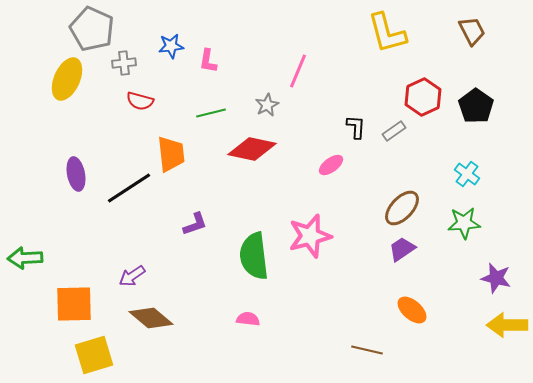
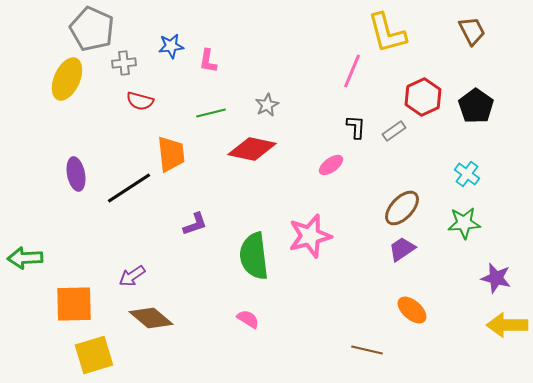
pink line: moved 54 px right
pink semicircle: rotated 25 degrees clockwise
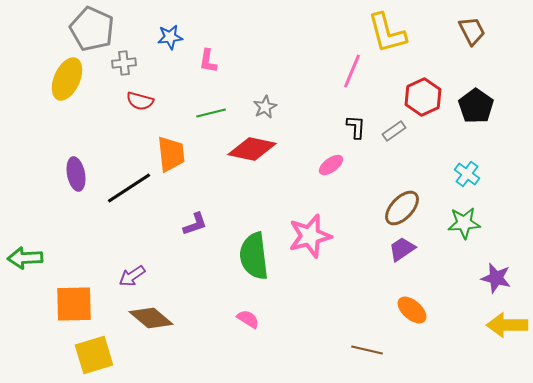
blue star: moved 1 px left, 9 px up
gray star: moved 2 px left, 2 px down
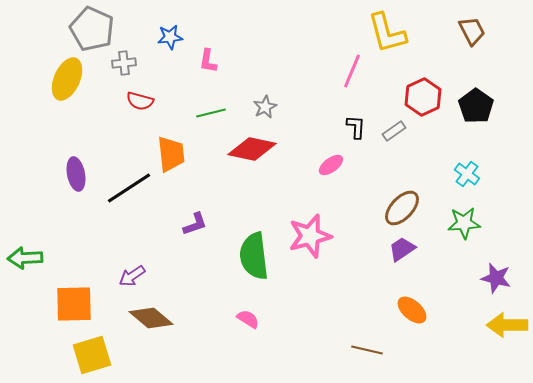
yellow square: moved 2 px left
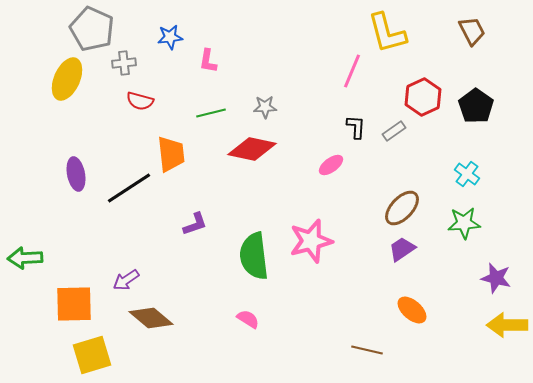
gray star: rotated 25 degrees clockwise
pink star: moved 1 px right, 5 px down
purple arrow: moved 6 px left, 4 px down
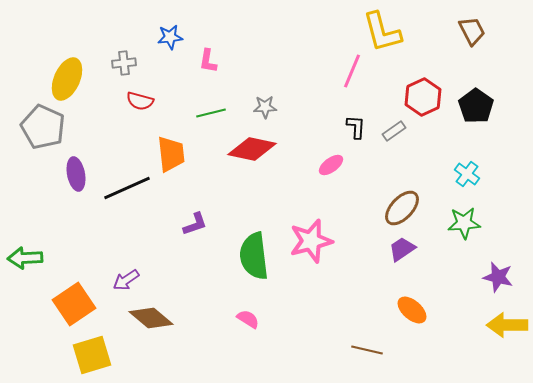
gray pentagon: moved 49 px left, 98 px down
yellow L-shape: moved 5 px left, 1 px up
black line: moved 2 px left; rotated 9 degrees clockwise
purple star: moved 2 px right, 1 px up
orange square: rotated 33 degrees counterclockwise
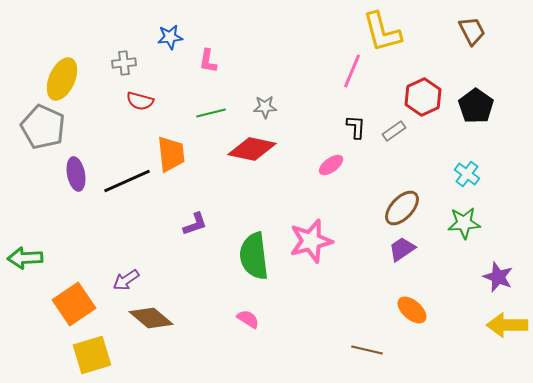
yellow ellipse: moved 5 px left
black line: moved 7 px up
purple star: rotated 8 degrees clockwise
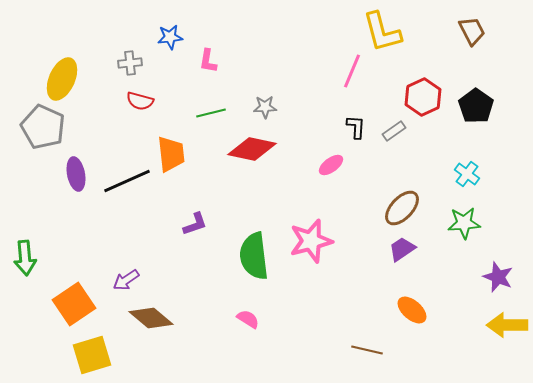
gray cross: moved 6 px right
green arrow: rotated 92 degrees counterclockwise
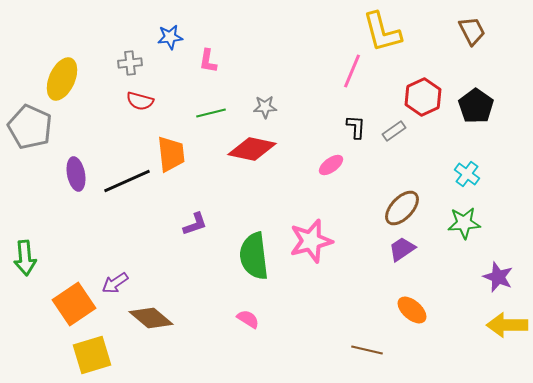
gray pentagon: moved 13 px left
purple arrow: moved 11 px left, 3 px down
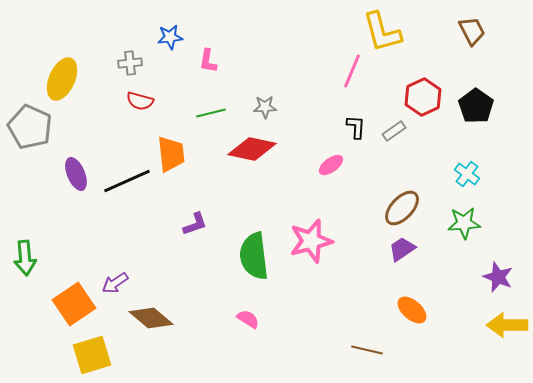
purple ellipse: rotated 12 degrees counterclockwise
